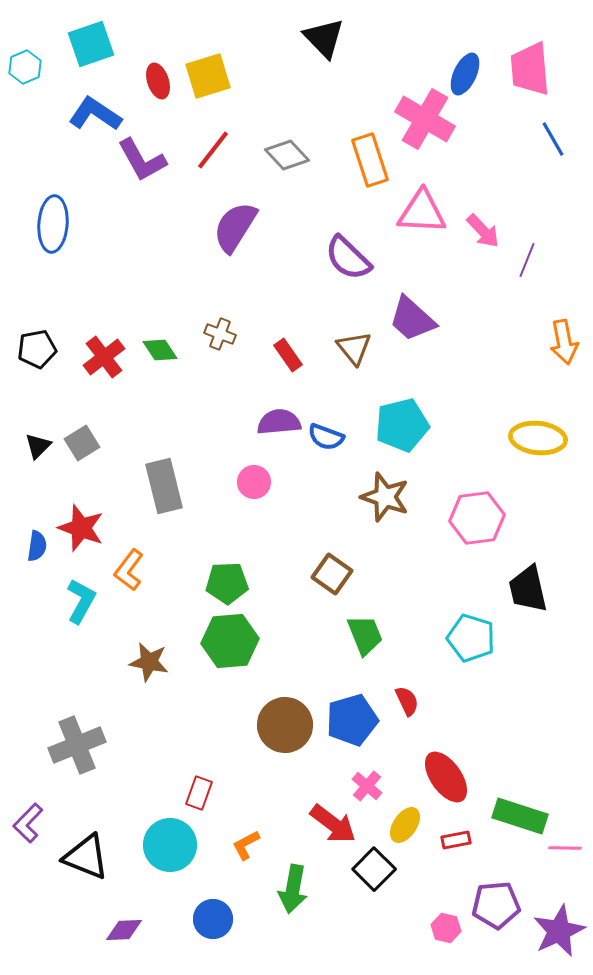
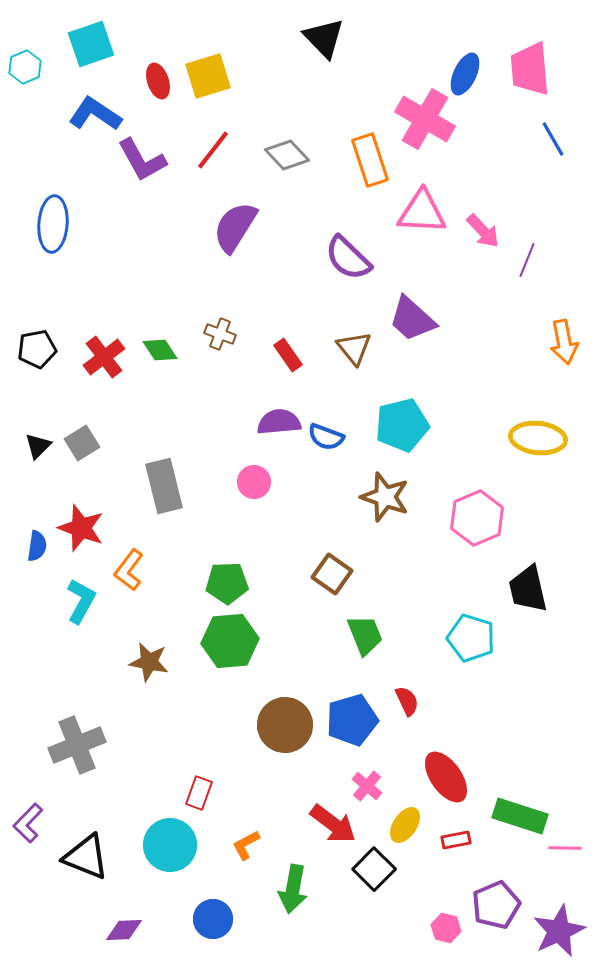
pink hexagon at (477, 518): rotated 16 degrees counterclockwise
purple pentagon at (496, 905): rotated 18 degrees counterclockwise
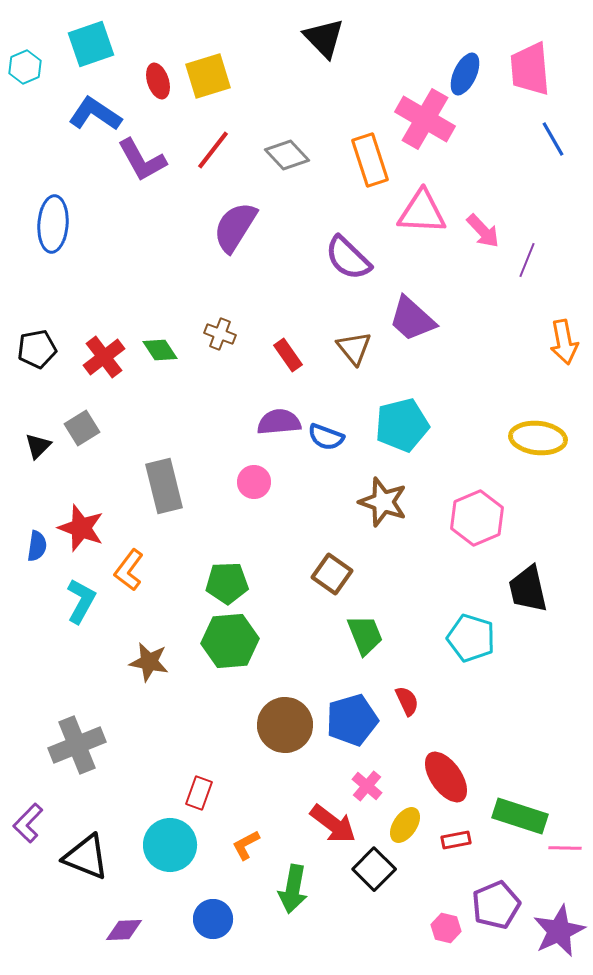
gray square at (82, 443): moved 15 px up
brown star at (385, 497): moved 2 px left, 5 px down
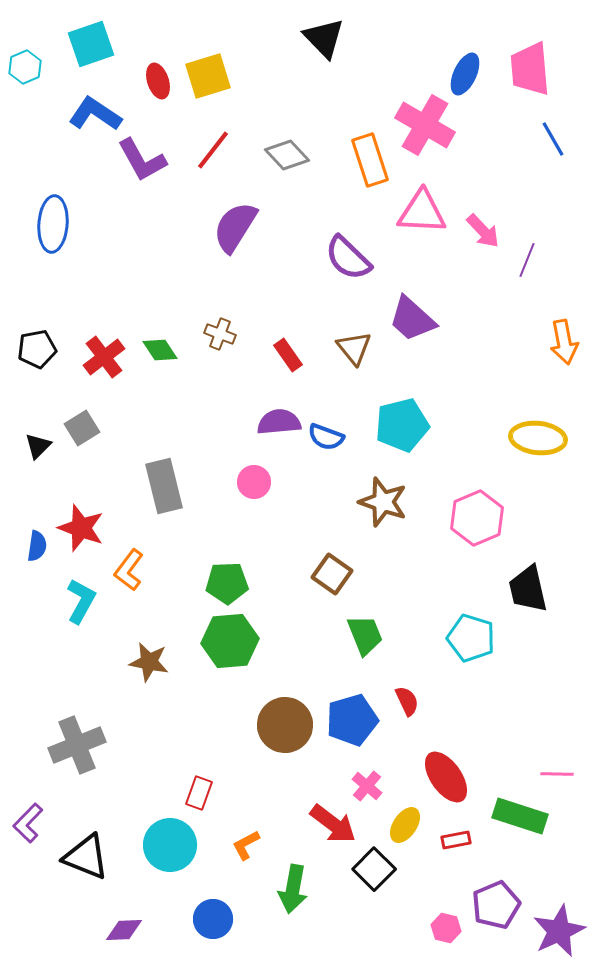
pink cross at (425, 119): moved 6 px down
pink line at (565, 848): moved 8 px left, 74 px up
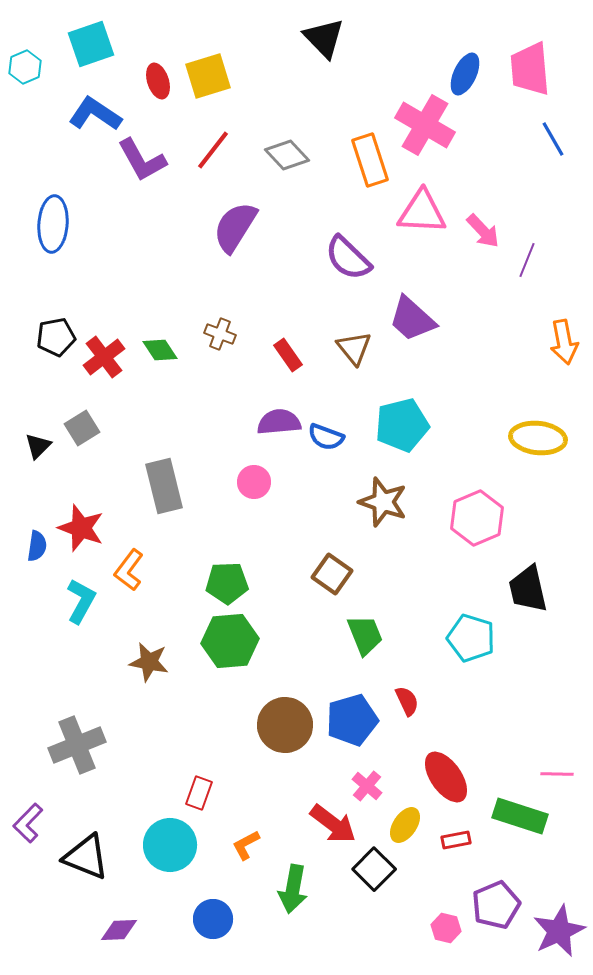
black pentagon at (37, 349): moved 19 px right, 12 px up
purple diamond at (124, 930): moved 5 px left
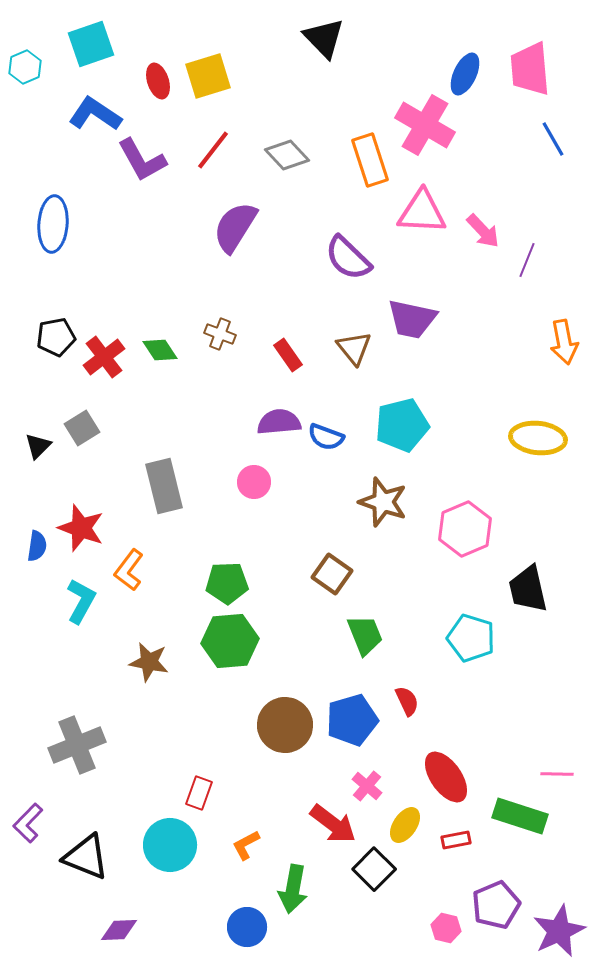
purple trapezoid at (412, 319): rotated 30 degrees counterclockwise
pink hexagon at (477, 518): moved 12 px left, 11 px down
blue circle at (213, 919): moved 34 px right, 8 px down
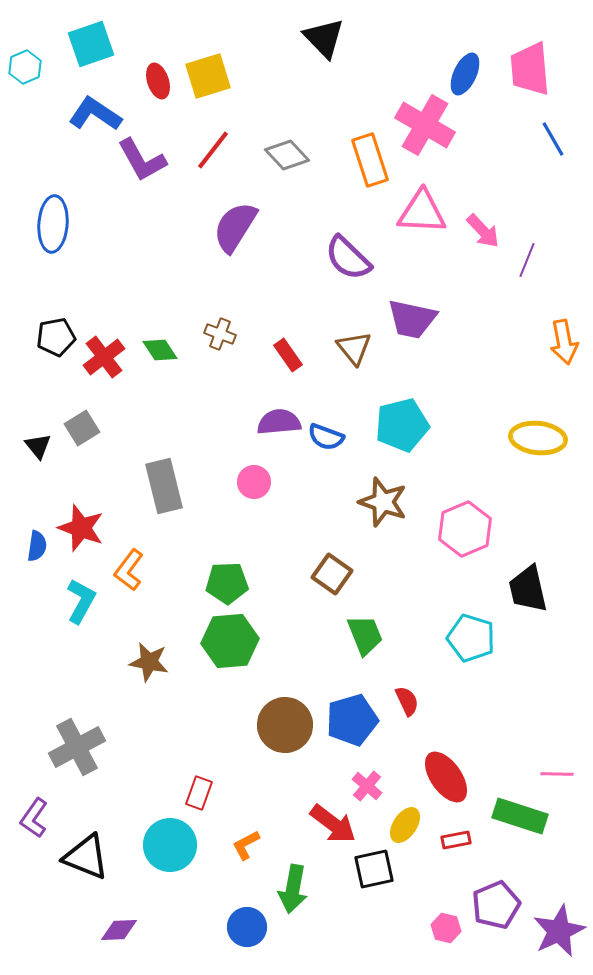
black triangle at (38, 446): rotated 24 degrees counterclockwise
gray cross at (77, 745): moved 2 px down; rotated 6 degrees counterclockwise
purple L-shape at (28, 823): moved 6 px right, 5 px up; rotated 9 degrees counterclockwise
black square at (374, 869): rotated 33 degrees clockwise
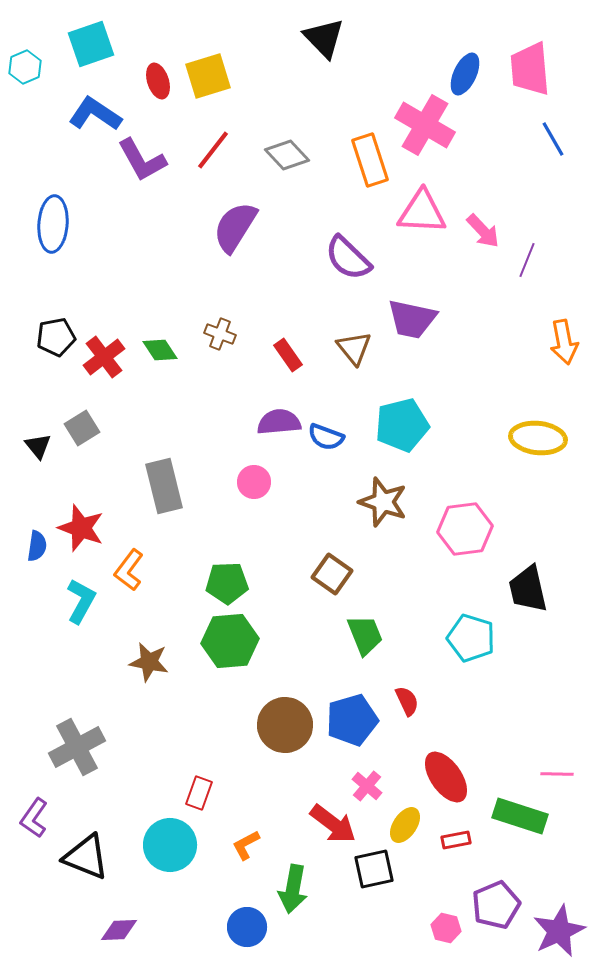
pink hexagon at (465, 529): rotated 16 degrees clockwise
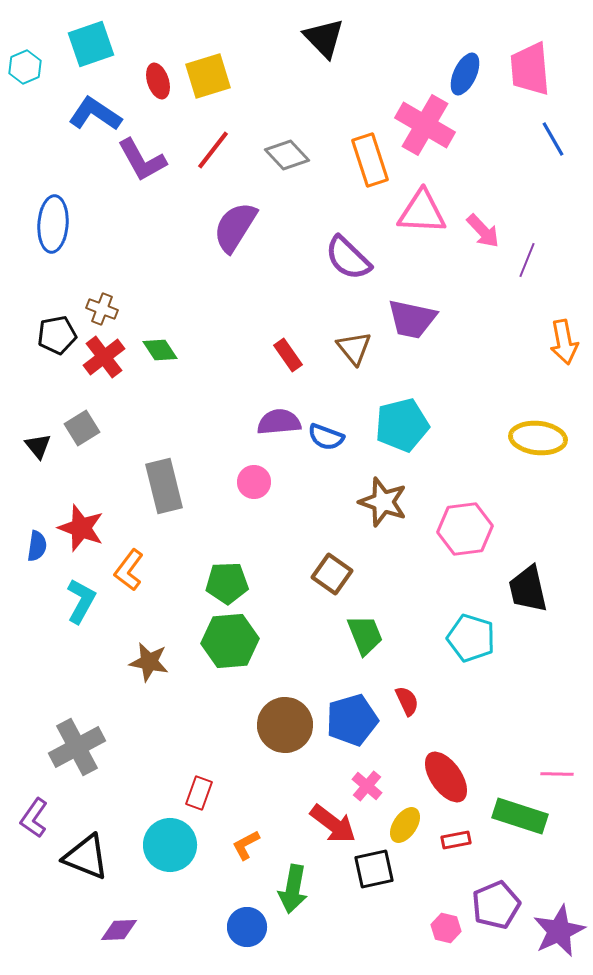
brown cross at (220, 334): moved 118 px left, 25 px up
black pentagon at (56, 337): moved 1 px right, 2 px up
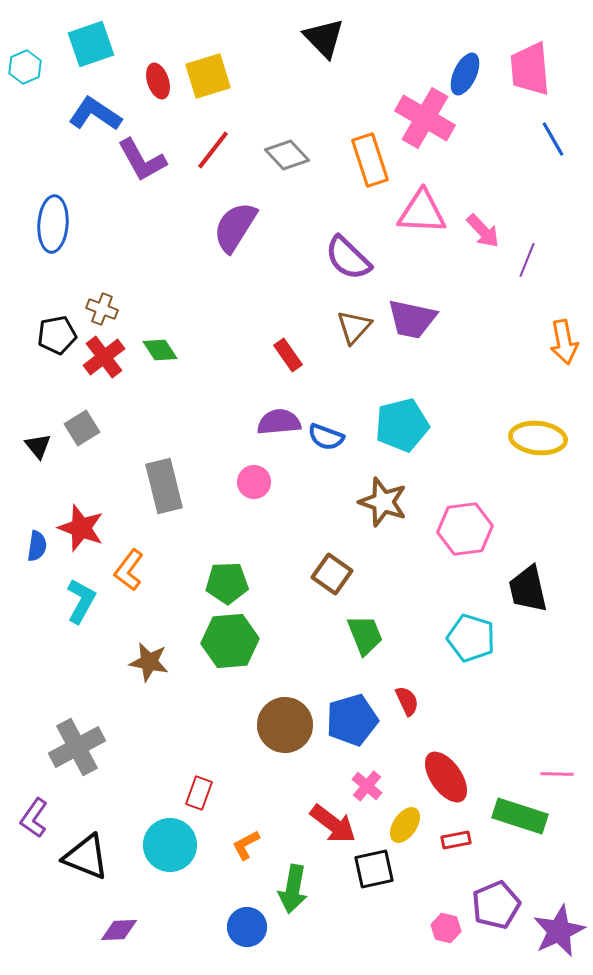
pink cross at (425, 125): moved 7 px up
brown triangle at (354, 348): moved 21 px up; rotated 21 degrees clockwise
